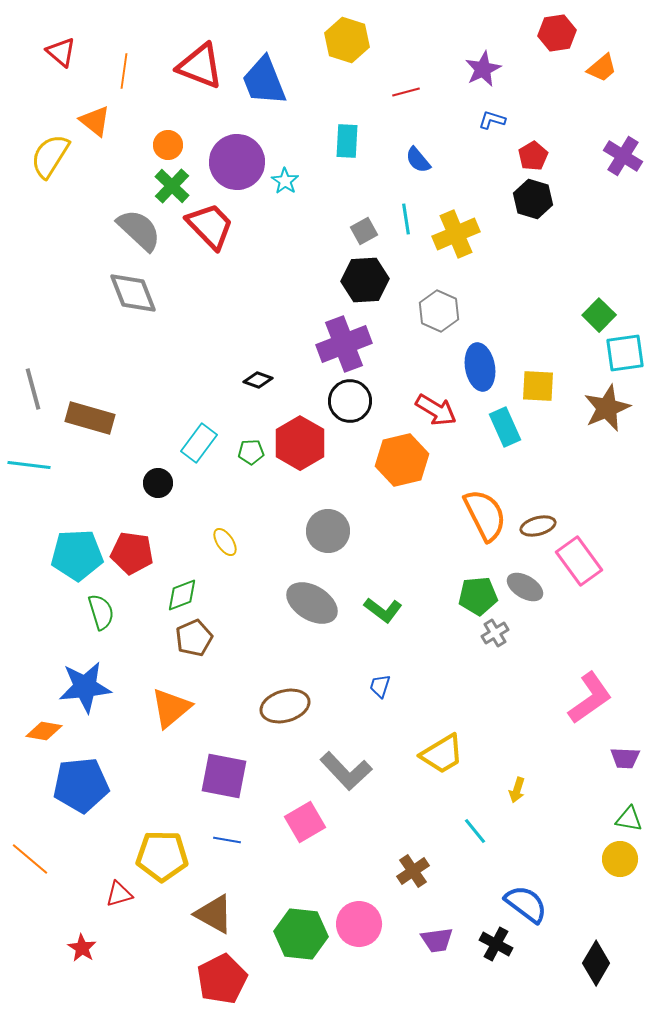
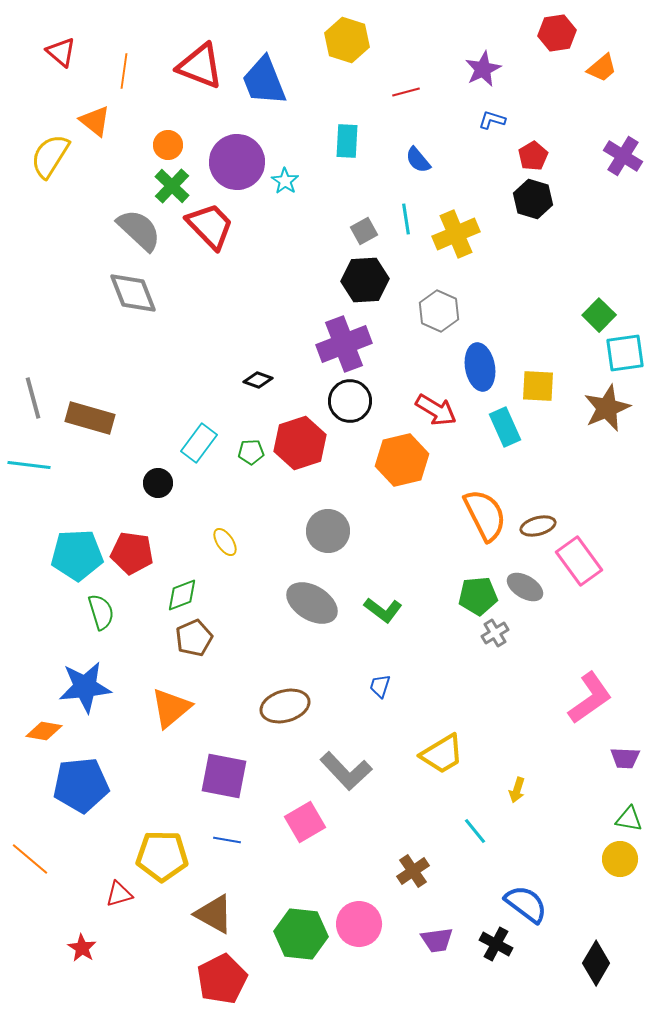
gray line at (33, 389): moved 9 px down
red hexagon at (300, 443): rotated 12 degrees clockwise
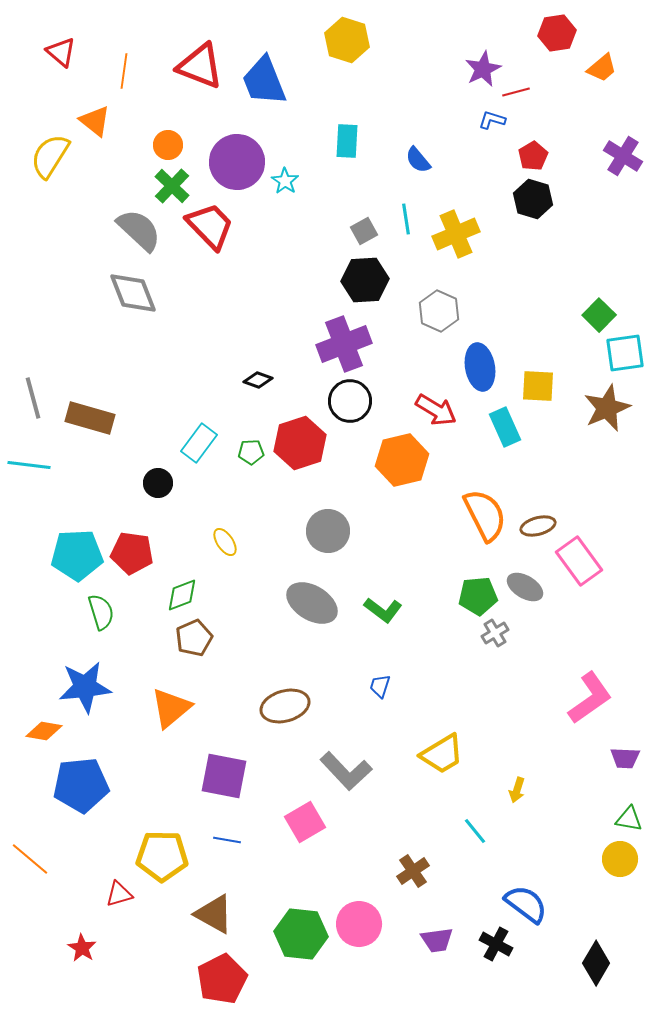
red line at (406, 92): moved 110 px right
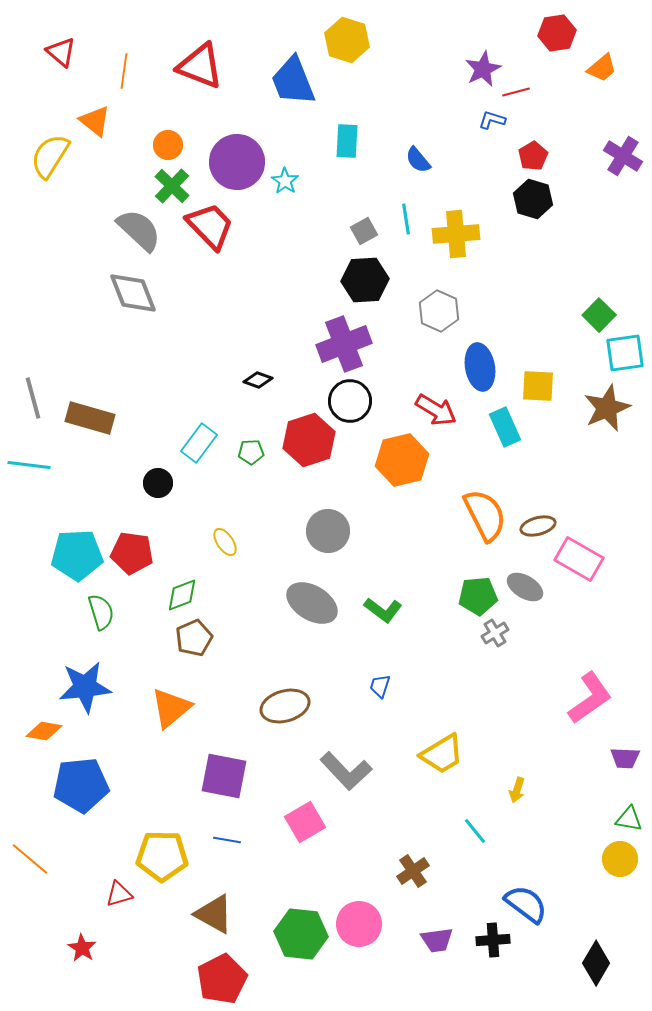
blue trapezoid at (264, 81): moved 29 px right
yellow cross at (456, 234): rotated 18 degrees clockwise
red hexagon at (300, 443): moved 9 px right, 3 px up
pink rectangle at (579, 561): moved 2 px up; rotated 24 degrees counterclockwise
black cross at (496, 944): moved 3 px left, 4 px up; rotated 32 degrees counterclockwise
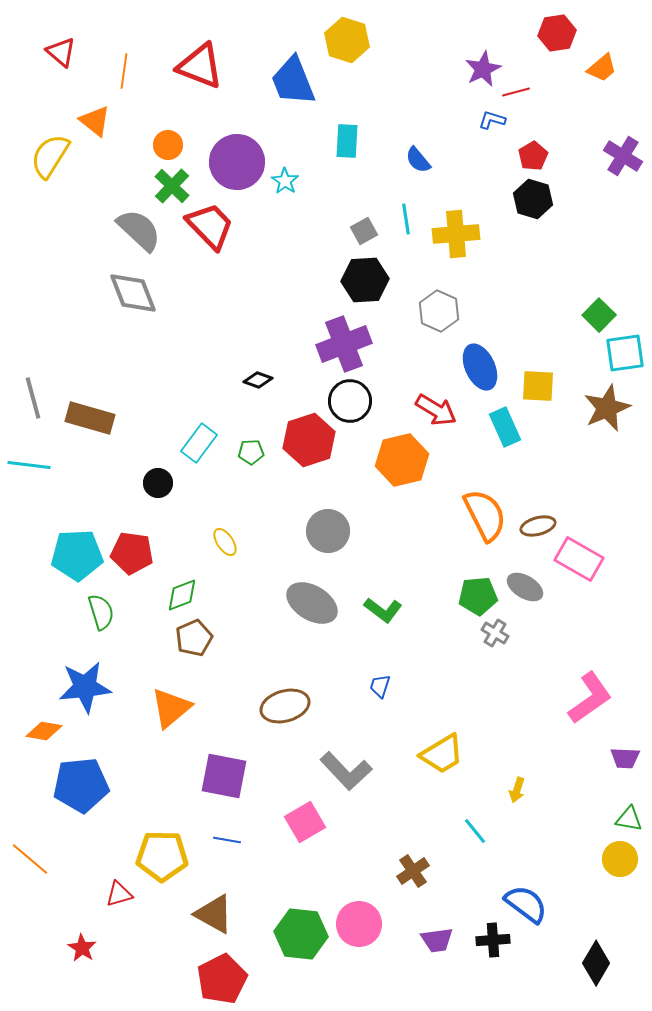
blue ellipse at (480, 367): rotated 15 degrees counterclockwise
gray cross at (495, 633): rotated 28 degrees counterclockwise
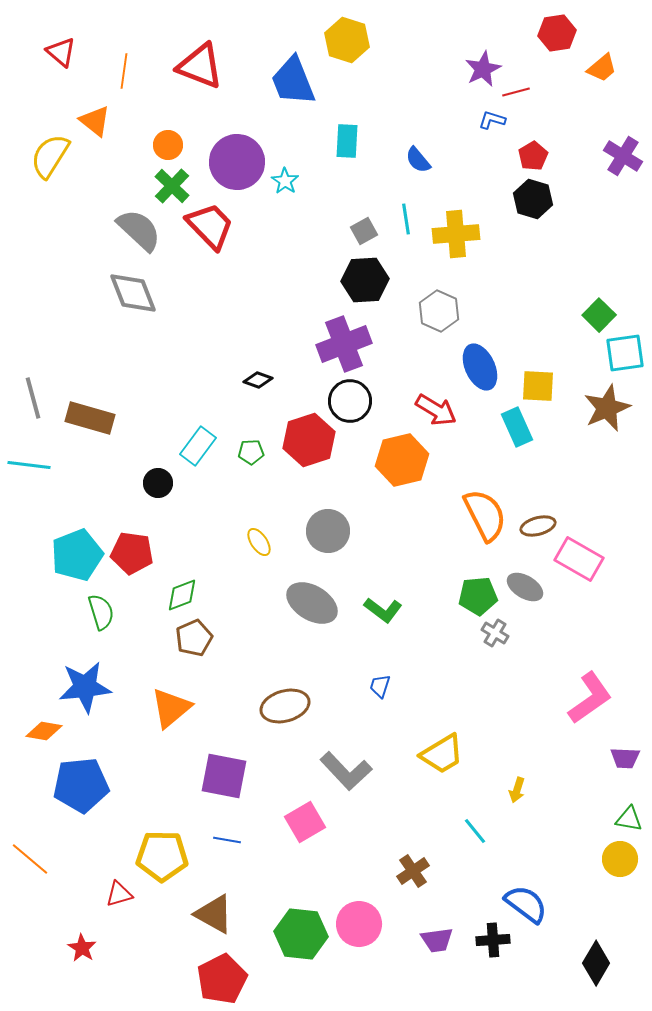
cyan rectangle at (505, 427): moved 12 px right
cyan rectangle at (199, 443): moved 1 px left, 3 px down
yellow ellipse at (225, 542): moved 34 px right
cyan pentagon at (77, 555): rotated 18 degrees counterclockwise
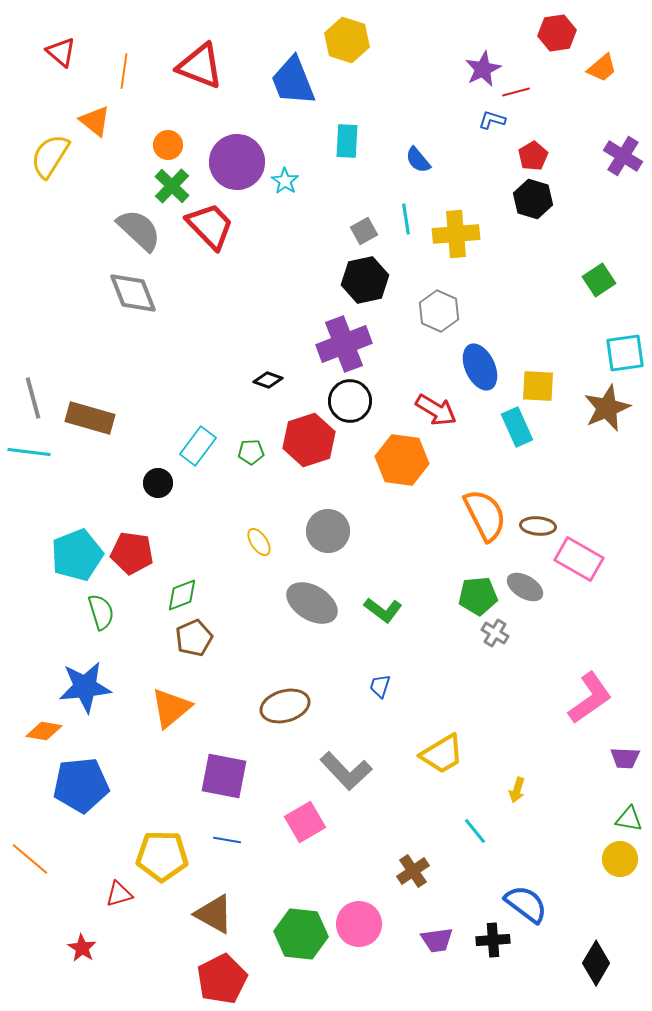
black hexagon at (365, 280): rotated 9 degrees counterclockwise
green square at (599, 315): moved 35 px up; rotated 12 degrees clockwise
black diamond at (258, 380): moved 10 px right
orange hexagon at (402, 460): rotated 21 degrees clockwise
cyan line at (29, 465): moved 13 px up
brown ellipse at (538, 526): rotated 20 degrees clockwise
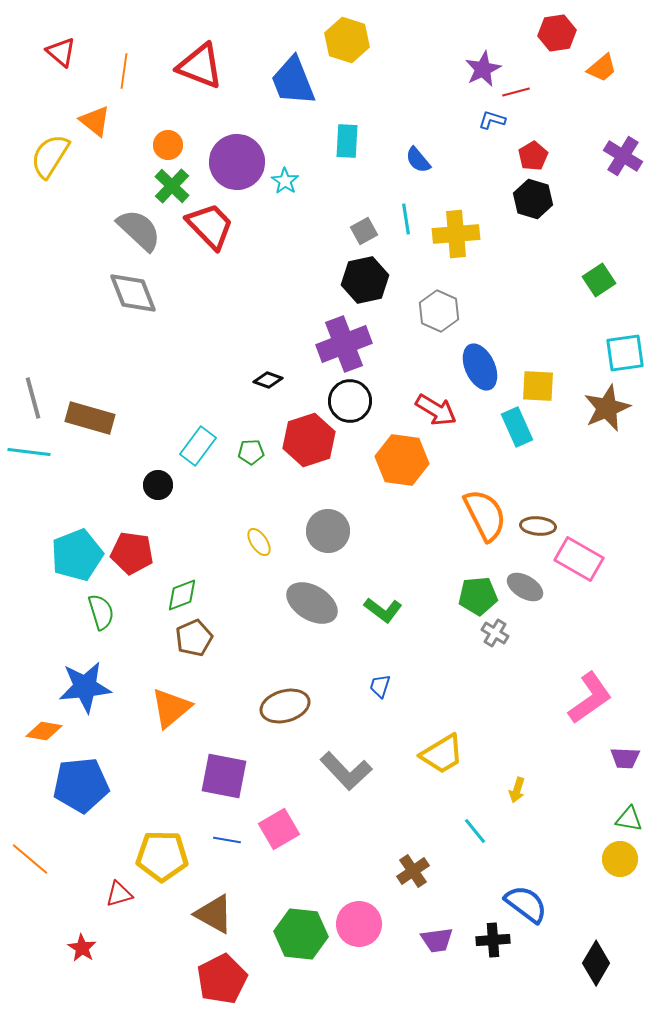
black circle at (158, 483): moved 2 px down
pink square at (305, 822): moved 26 px left, 7 px down
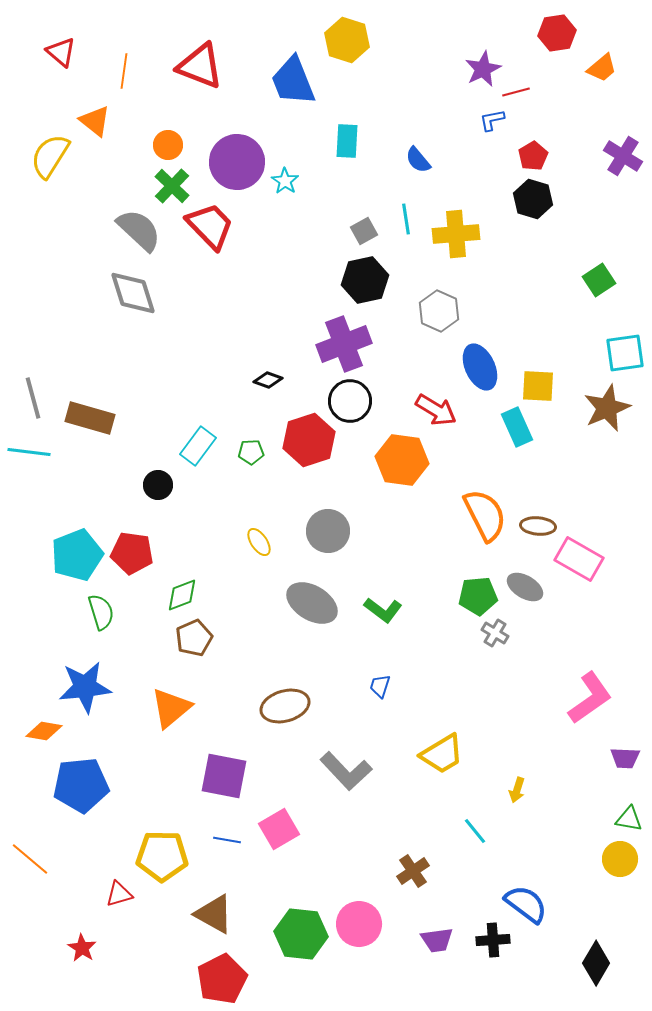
blue L-shape at (492, 120): rotated 28 degrees counterclockwise
gray diamond at (133, 293): rotated 4 degrees clockwise
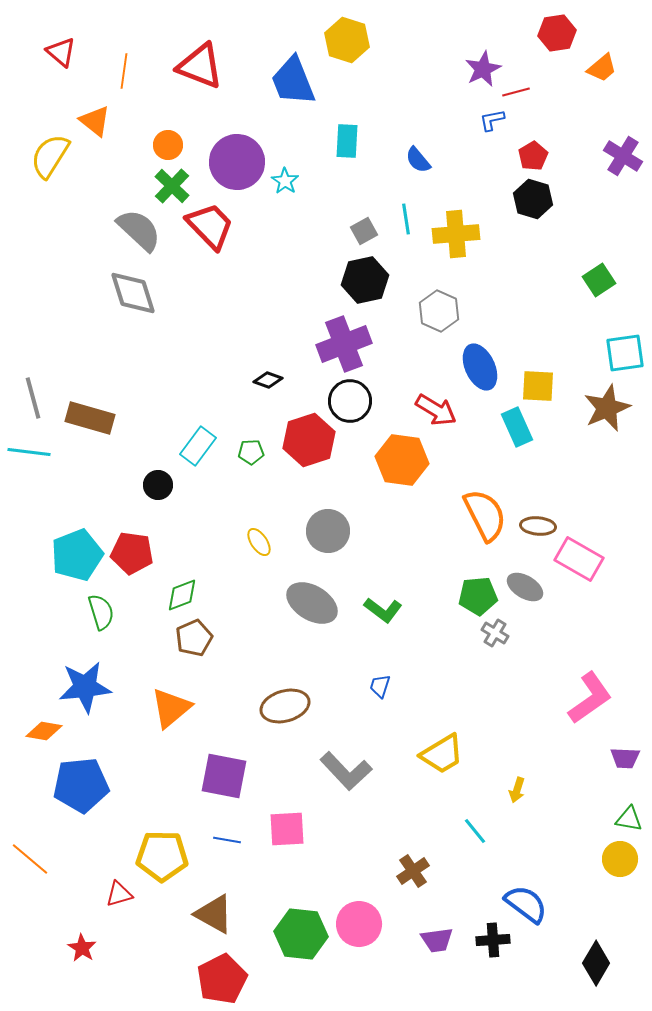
pink square at (279, 829): moved 8 px right; rotated 27 degrees clockwise
